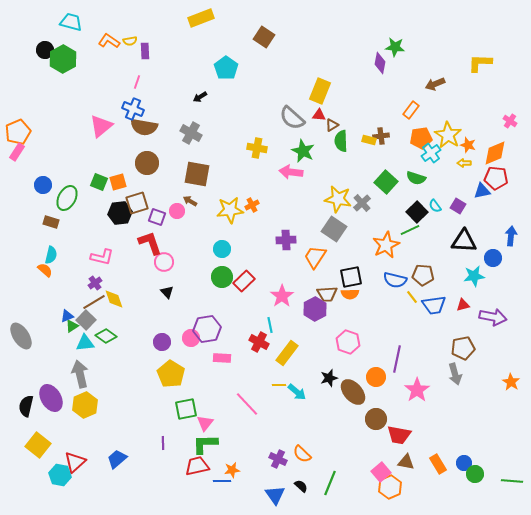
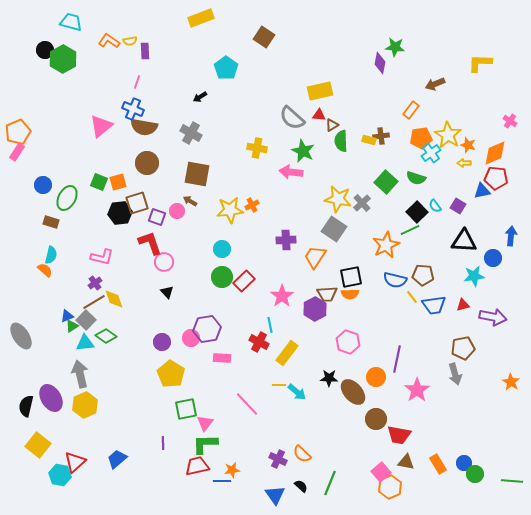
yellow rectangle at (320, 91): rotated 55 degrees clockwise
black star at (329, 378): rotated 18 degrees clockwise
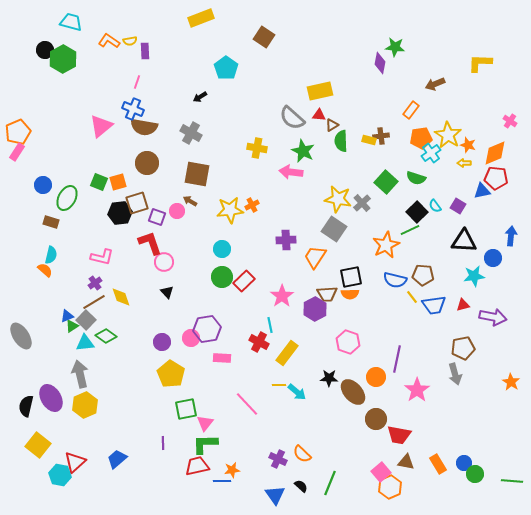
yellow diamond at (114, 299): moved 7 px right, 2 px up
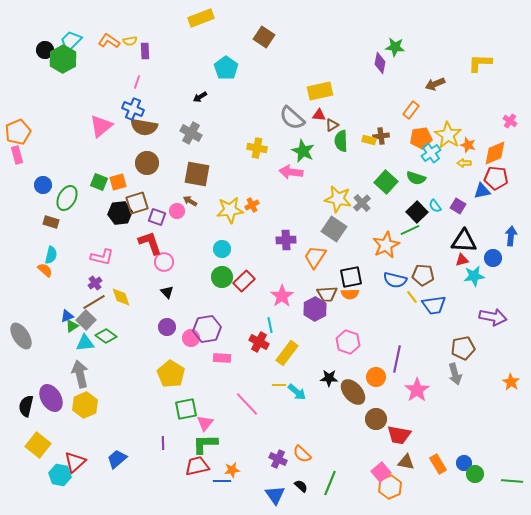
cyan trapezoid at (71, 22): moved 19 px down; rotated 60 degrees counterclockwise
pink rectangle at (17, 152): moved 3 px down; rotated 48 degrees counterclockwise
red triangle at (463, 305): moved 1 px left, 45 px up
purple circle at (162, 342): moved 5 px right, 15 px up
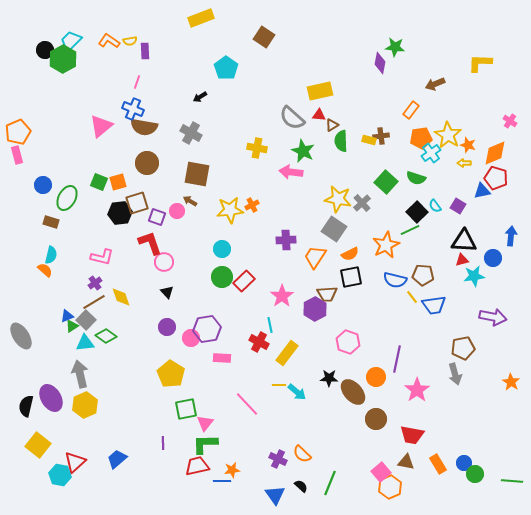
red pentagon at (496, 178): rotated 10 degrees clockwise
orange semicircle at (350, 294): moved 40 px up; rotated 24 degrees counterclockwise
red trapezoid at (399, 435): moved 13 px right
